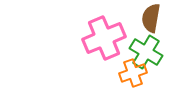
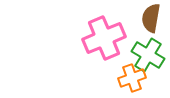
green cross: moved 2 px right, 3 px down
orange cross: moved 1 px left, 5 px down
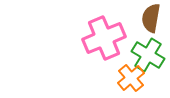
orange cross: moved 1 px left; rotated 20 degrees counterclockwise
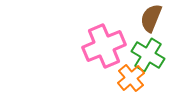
brown semicircle: rotated 12 degrees clockwise
pink cross: moved 8 px down
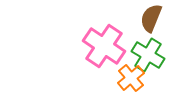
pink cross: rotated 33 degrees counterclockwise
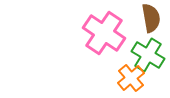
brown semicircle: rotated 148 degrees clockwise
pink cross: moved 13 px up
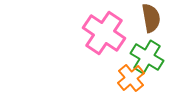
green cross: moved 1 px left, 2 px down
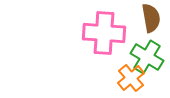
pink cross: rotated 30 degrees counterclockwise
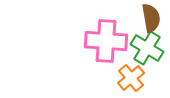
pink cross: moved 2 px right, 8 px down
green cross: moved 9 px up
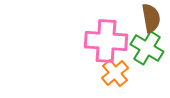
orange cross: moved 16 px left, 5 px up
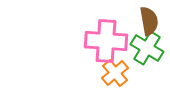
brown semicircle: moved 2 px left, 3 px down
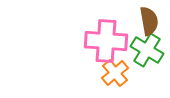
green cross: moved 2 px down
